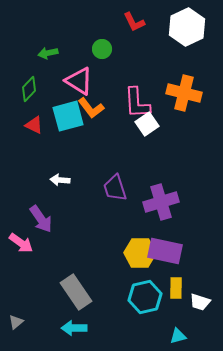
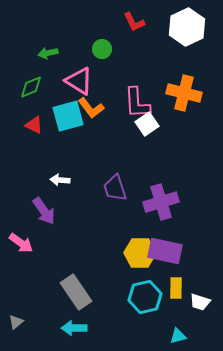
green diamond: moved 2 px right, 2 px up; rotated 25 degrees clockwise
purple arrow: moved 3 px right, 8 px up
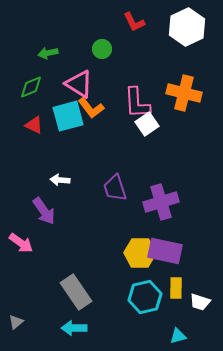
pink triangle: moved 3 px down
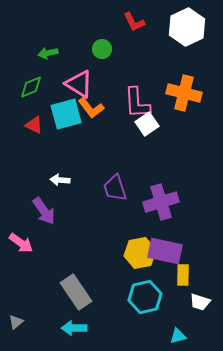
cyan square: moved 2 px left, 2 px up
yellow hexagon: rotated 12 degrees counterclockwise
yellow rectangle: moved 7 px right, 13 px up
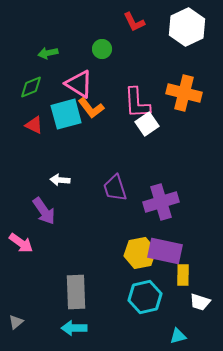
gray rectangle: rotated 32 degrees clockwise
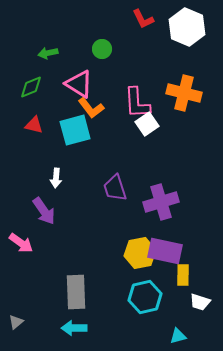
red L-shape: moved 9 px right, 3 px up
white hexagon: rotated 12 degrees counterclockwise
cyan square: moved 9 px right, 16 px down
red triangle: rotated 12 degrees counterclockwise
white arrow: moved 4 px left, 2 px up; rotated 90 degrees counterclockwise
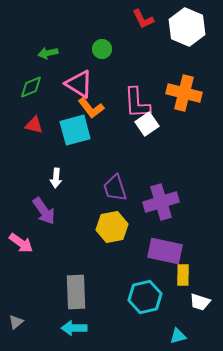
yellow hexagon: moved 28 px left, 26 px up
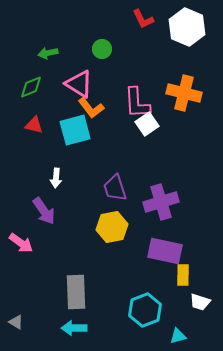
cyan hexagon: moved 13 px down; rotated 8 degrees counterclockwise
gray triangle: rotated 49 degrees counterclockwise
